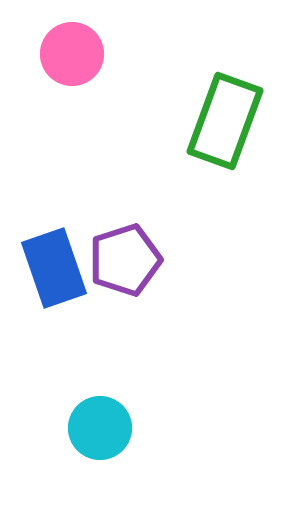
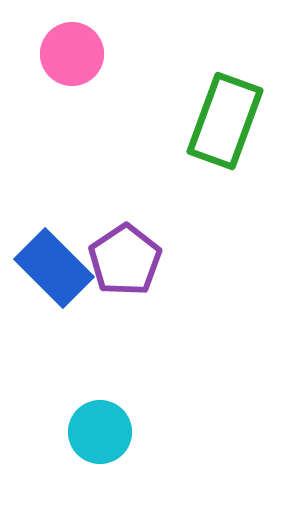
purple pentagon: rotated 16 degrees counterclockwise
blue rectangle: rotated 26 degrees counterclockwise
cyan circle: moved 4 px down
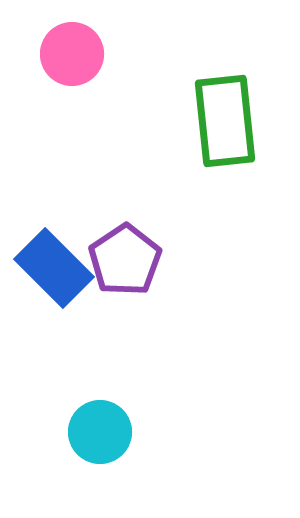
green rectangle: rotated 26 degrees counterclockwise
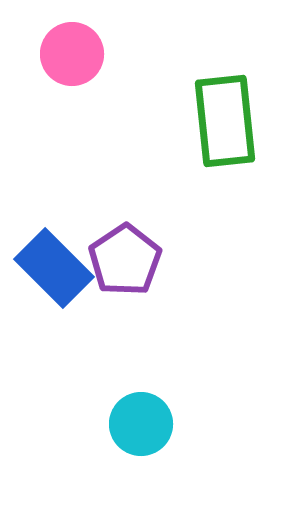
cyan circle: moved 41 px right, 8 px up
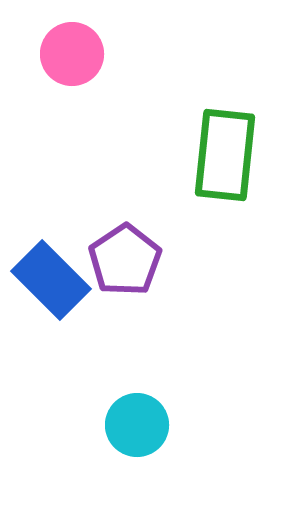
green rectangle: moved 34 px down; rotated 12 degrees clockwise
blue rectangle: moved 3 px left, 12 px down
cyan circle: moved 4 px left, 1 px down
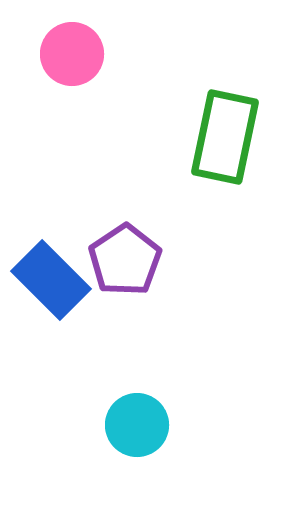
green rectangle: moved 18 px up; rotated 6 degrees clockwise
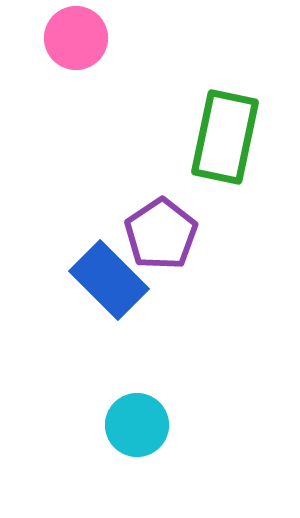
pink circle: moved 4 px right, 16 px up
purple pentagon: moved 36 px right, 26 px up
blue rectangle: moved 58 px right
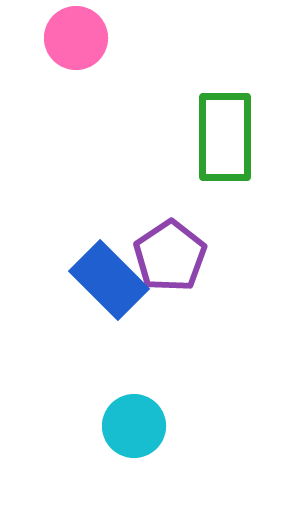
green rectangle: rotated 12 degrees counterclockwise
purple pentagon: moved 9 px right, 22 px down
cyan circle: moved 3 px left, 1 px down
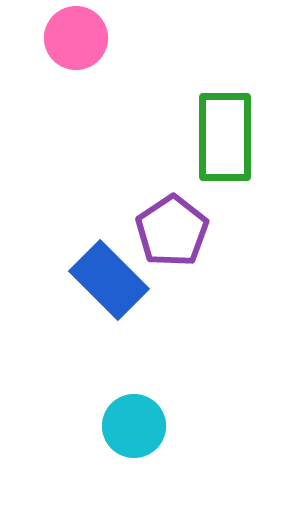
purple pentagon: moved 2 px right, 25 px up
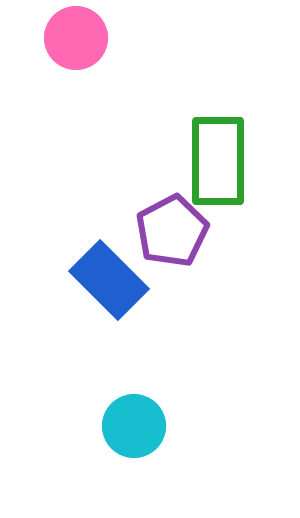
green rectangle: moved 7 px left, 24 px down
purple pentagon: rotated 6 degrees clockwise
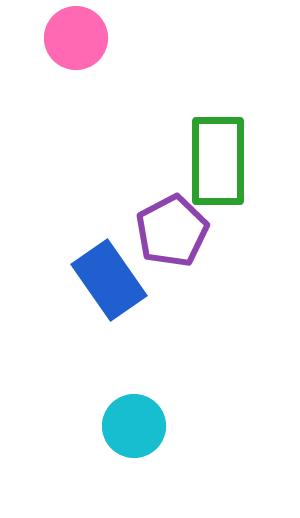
blue rectangle: rotated 10 degrees clockwise
